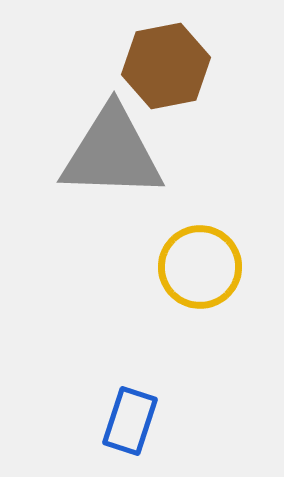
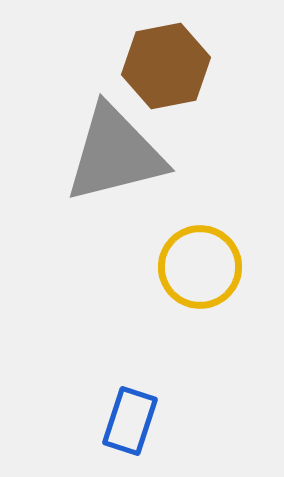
gray triangle: moved 3 px right, 1 px down; rotated 16 degrees counterclockwise
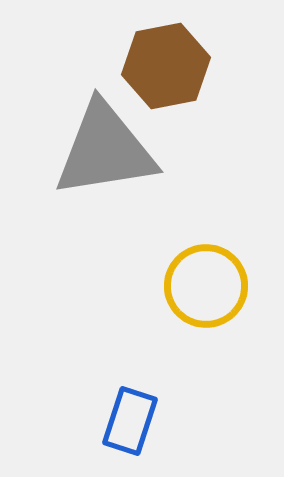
gray triangle: moved 10 px left, 4 px up; rotated 5 degrees clockwise
yellow circle: moved 6 px right, 19 px down
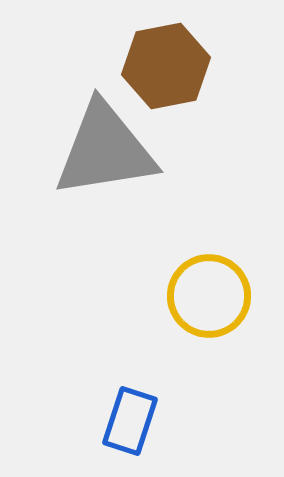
yellow circle: moved 3 px right, 10 px down
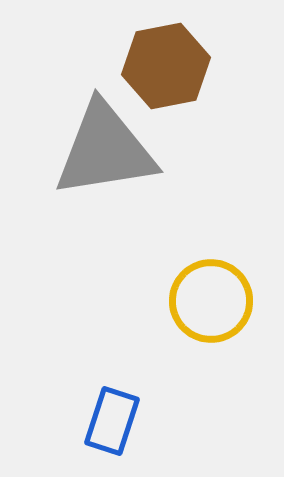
yellow circle: moved 2 px right, 5 px down
blue rectangle: moved 18 px left
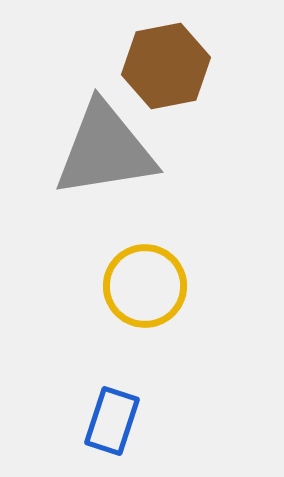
yellow circle: moved 66 px left, 15 px up
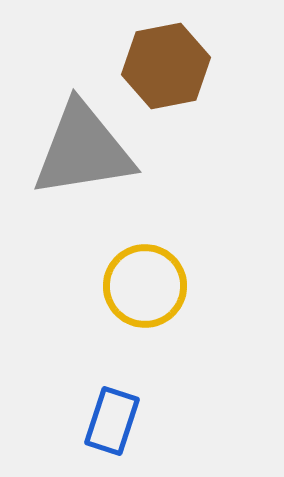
gray triangle: moved 22 px left
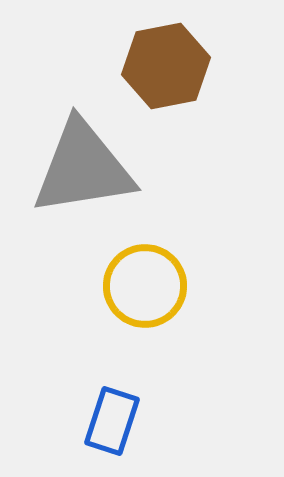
gray triangle: moved 18 px down
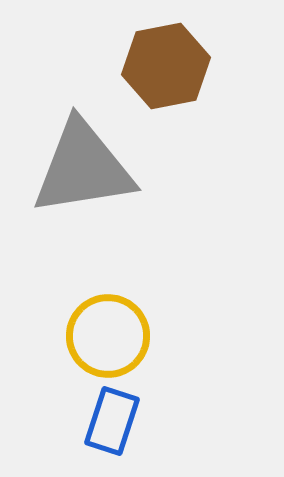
yellow circle: moved 37 px left, 50 px down
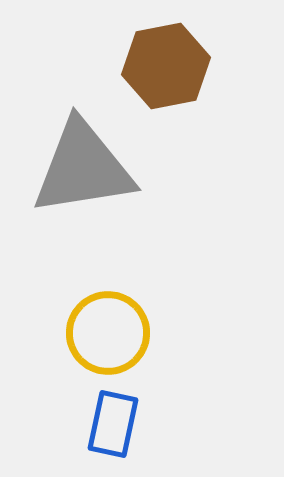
yellow circle: moved 3 px up
blue rectangle: moved 1 px right, 3 px down; rotated 6 degrees counterclockwise
